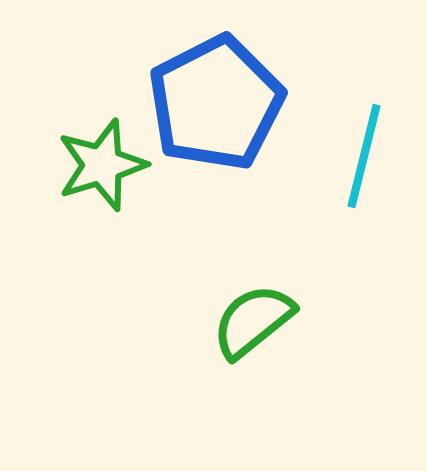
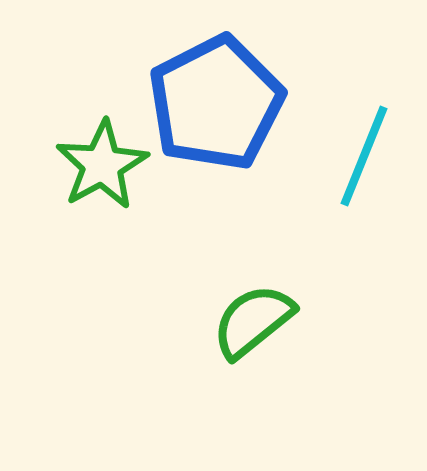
cyan line: rotated 8 degrees clockwise
green star: rotated 12 degrees counterclockwise
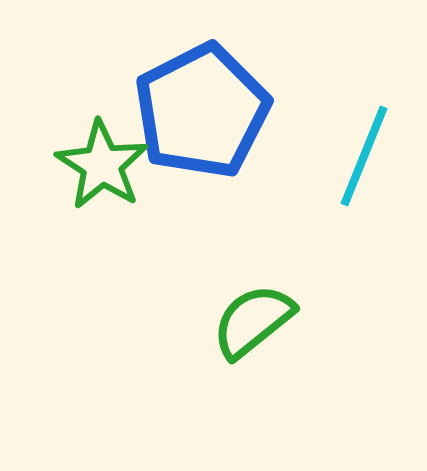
blue pentagon: moved 14 px left, 8 px down
green star: rotated 10 degrees counterclockwise
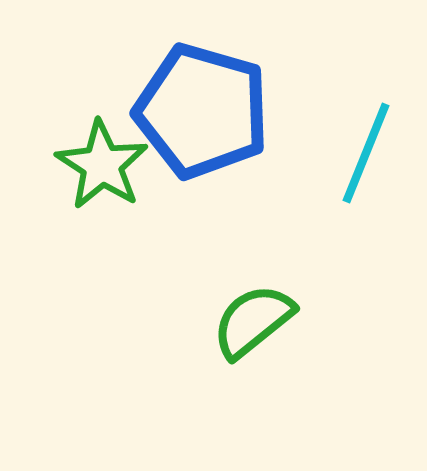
blue pentagon: rotated 29 degrees counterclockwise
cyan line: moved 2 px right, 3 px up
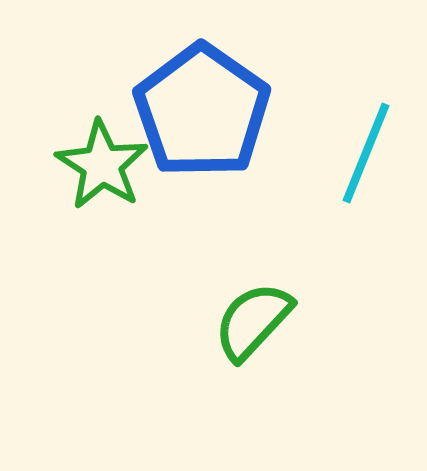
blue pentagon: rotated 19 degrees clockwise
green semicircle: rotated 8 degrees counterclockwise
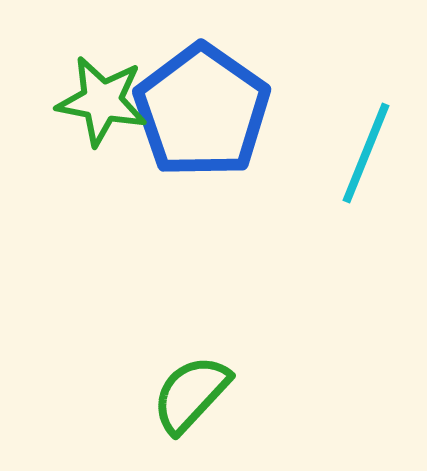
green star: moved 64 px up; rotated 22 degrees counterclockwise
green semicircle: moved 62 px left, 73 px down
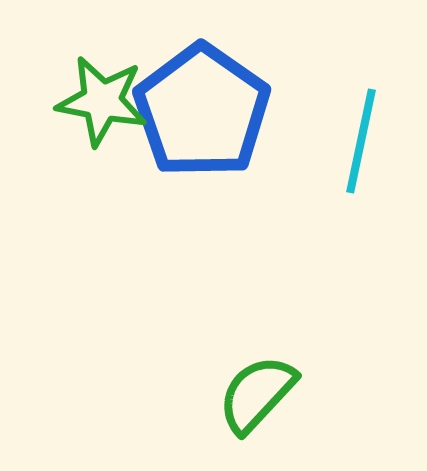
cyan line: moved 5 px left, 12 px up; rotated 10 degrees counterclockwise
green semicircle: moved 66 px right
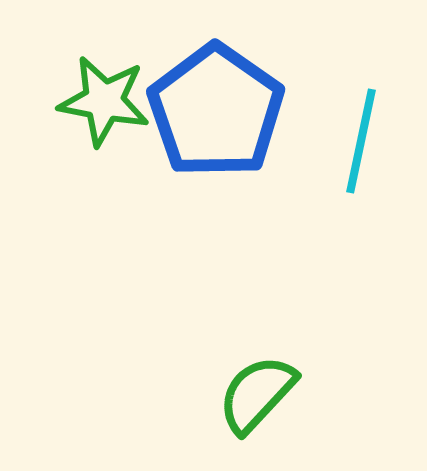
green star: moved 2 px right
blue pentagon: moved 14 px right
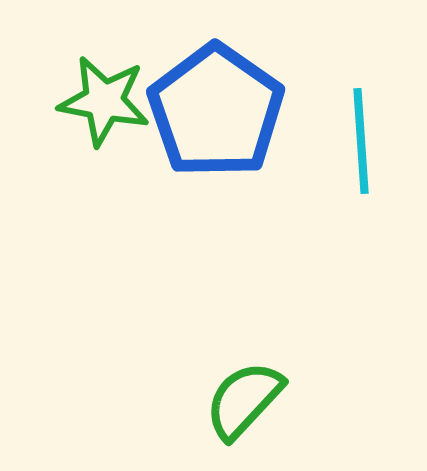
cyan line: rotated 16 degrees counterclockwise
green semicircle: moved 13 px left, 6 px down
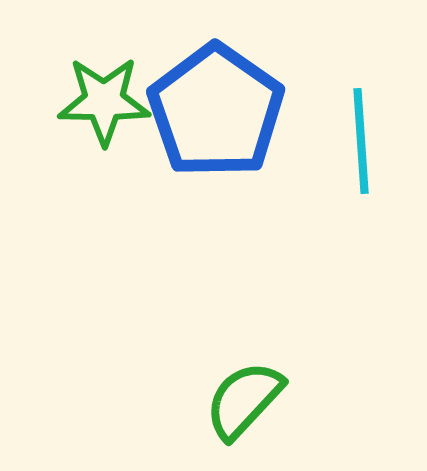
green star: rotated 10 degrees counterclockwise
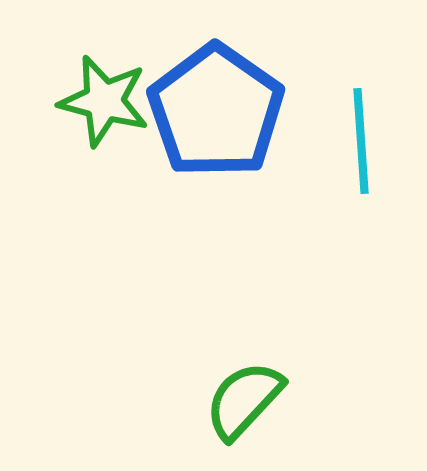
green star: rotated 14 degrees clockwise
